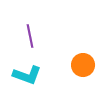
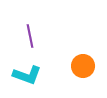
orange circle: moved 1 px down
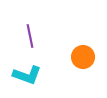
orange circle: moved 9 px up
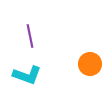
orange circle: moved 7 px right, 7 px down
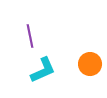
cyan L-shape: moved 16 px right, 5 px up; rotated 44 degrees counterclockwise
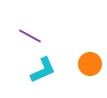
purple line: rotated 50 degrees counterclockwise
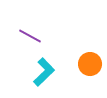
cyan L-shape: moved 1 px right, 2 px down; rotated 20 degrees counterclockwise
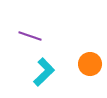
purple line: rotated 10 degrees counterclockwise
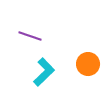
orange circle: moved 2 px left
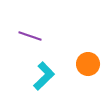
cyan L-shape: moved 4 px down
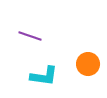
cyan L-shape: rotated 52 degrees clockwise
